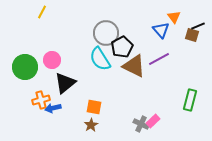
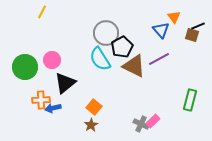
orange cross: rotated 12 degrees clockwise
orange square: rotated 28 degrees clockwise
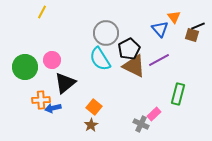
blue triangle: moved 1 px left, 1 px up
black pentagon: moved 7 px right, 2 px down
purple line: moved 1 px down
green rectangle: moved 12 px left, 6 px up
pink rectangle: moved 1 px right, 7 px up
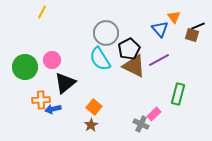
blue arrow: moved 1 px down
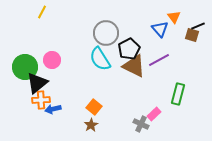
black triangle: moved 28 px left
